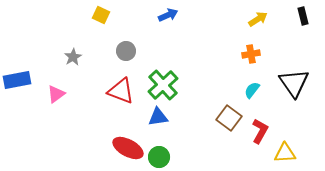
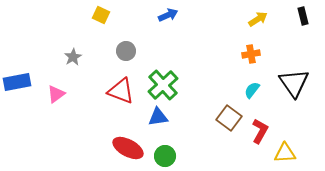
blue rectangle: moved 2 px down
green circle: moved 6 px right, 1 px up
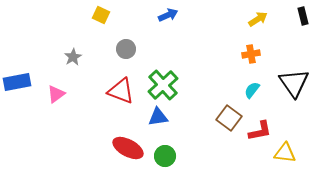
gray circle: moved 2 px up
red L-shape: rotated 50 degrees clockwise
yellow triangle: rotated 10 degrees clockwise
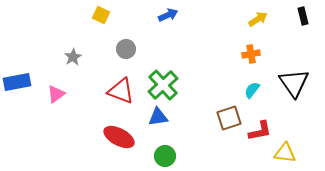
brown square: rotated 35 degrees clockwise
red ellipse: moved 9 px left, 11 px up
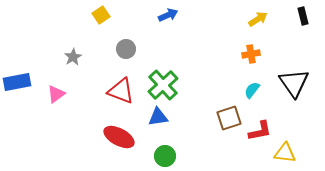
yellow square: rotated 30 degrees clockwise
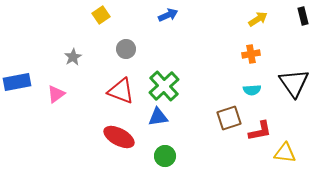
green cross: moved 1 px right, 1 px down
cyan semicircle: rotated 132 degrees counterclockwise
